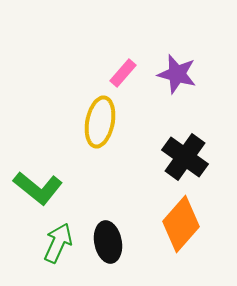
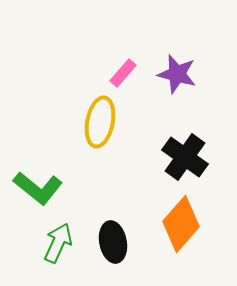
black ellipse: moved 5 px right
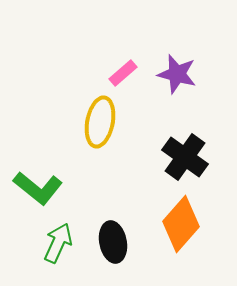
pink rectangle: rotated 8 degrees clockwise
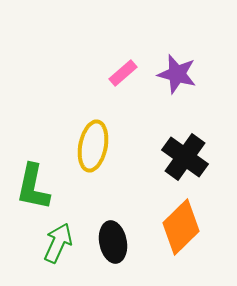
yellow ellipse: moved 7 px left, 24 px down
green L-shape: moved 5 px left, 1 px up; rotated 63 degrees clockwise
orange diamond: moved 3 px down; rotated 4 degrees clockwise
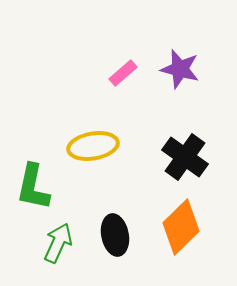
purple star: moved 3 px right, 5 px up
yellow ellipse: rotated 69 degrees clockwise
black ellipse: moved 2 px right, 7 px up
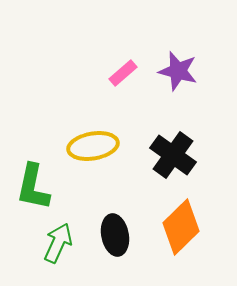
purple star: moved 2 px left, 2 px down
black cross: moved 12 px left, 2 px up
